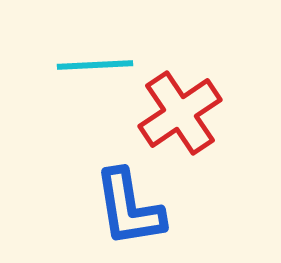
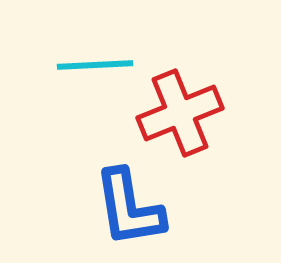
red cross: rotated 12 degrees clockwise
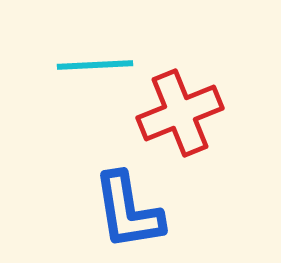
blue L-shape: moved 1 px left, 3 px down
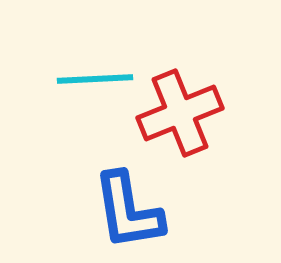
cyan line: moved 14 px down
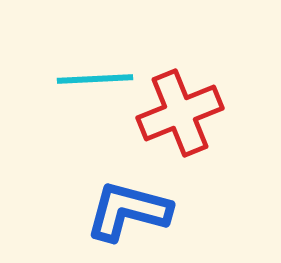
blue L-shape: rotated 114 degrees clockwise
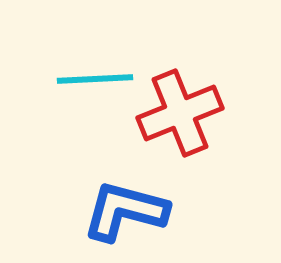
blue L-shape: moved 3 px left
